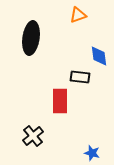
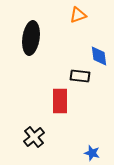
black rectangle: moved 1 px up
black cross: moved 1 px right, 1 px down
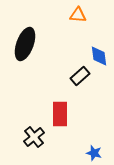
orange triangle: rotated 24 degrees clockwise
black ellipse: moved 6 px left, 6 px down; rotated 12 degrees clockwise
black rectangle: rotated 48 degrees counterclockwise
red rectangle: moved 13 px down
blue star: moved 2 px right
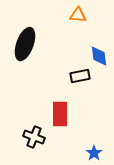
black rectangle: rotated 30 degrees clockwise
black cross: rotated 30 degrees counterclockwise
blue star: rotated 21 degrees clockwise
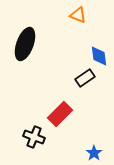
orange triangle: rotated 18 degrees clockwise
black rectangle: moved 5 px right, 2 px down; rotated 24 degrees counterclockwise
red rectangle: rotated 45 degrees clockwise
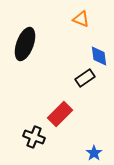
orange triangle: moved 3 px right, 4 px down
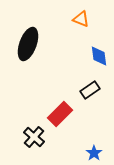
black ellipse: moved 3 px right
black rectangle: moved 5 px right, 12 px down
black cross: rotated 20 degrees clockwise
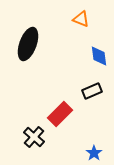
black rectangle: moved 2 px right, 1 px down; rotated 12 degrees clockwise
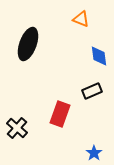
red rectangle: rotated 25 degrees counterclockwise
black cross: moved 17 px left, 9 px up
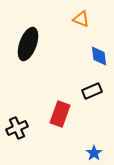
black cross: rotated 25 degrees clockwise
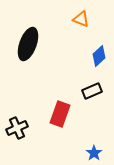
blue diamond: rotated 55 degrees clockwise
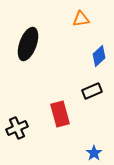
orange triangle: rotated 30 degrees counterclockwise
red rectangle: rotated 35 degrees counterclockwise
